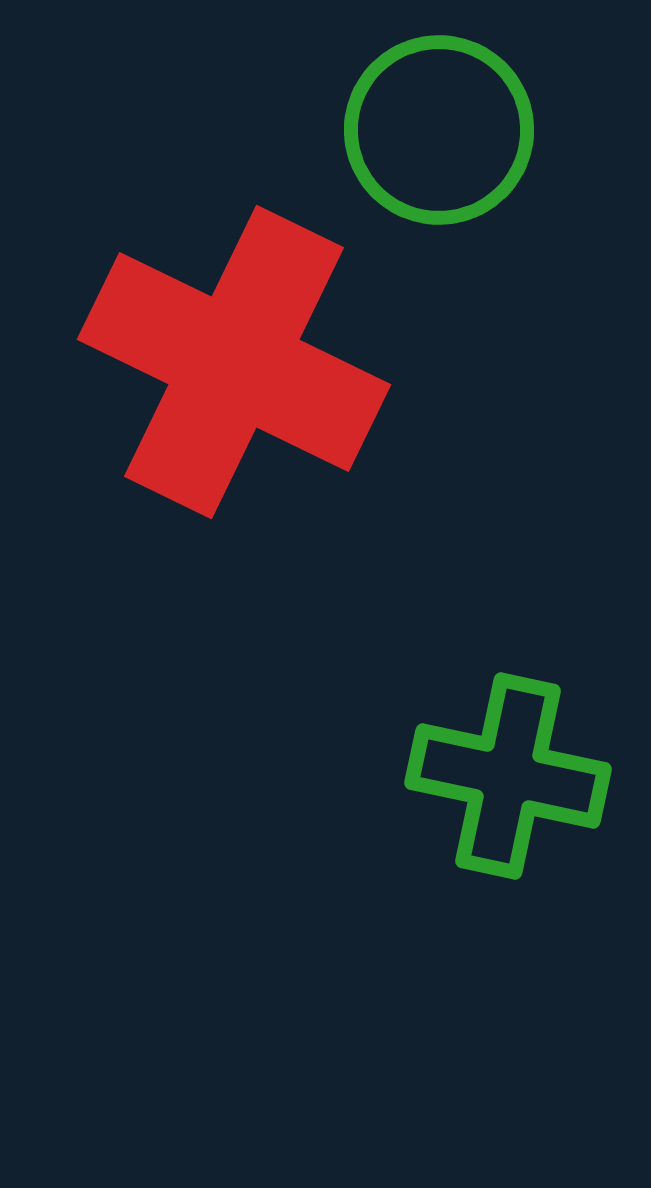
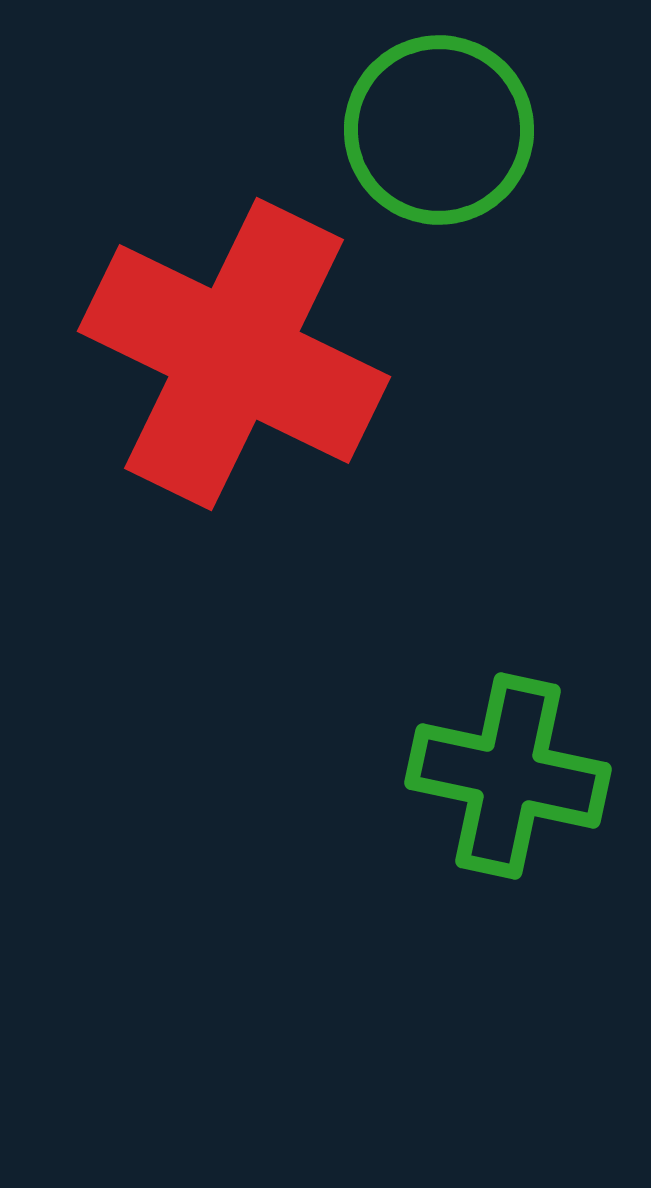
red cross: moved 8 px up
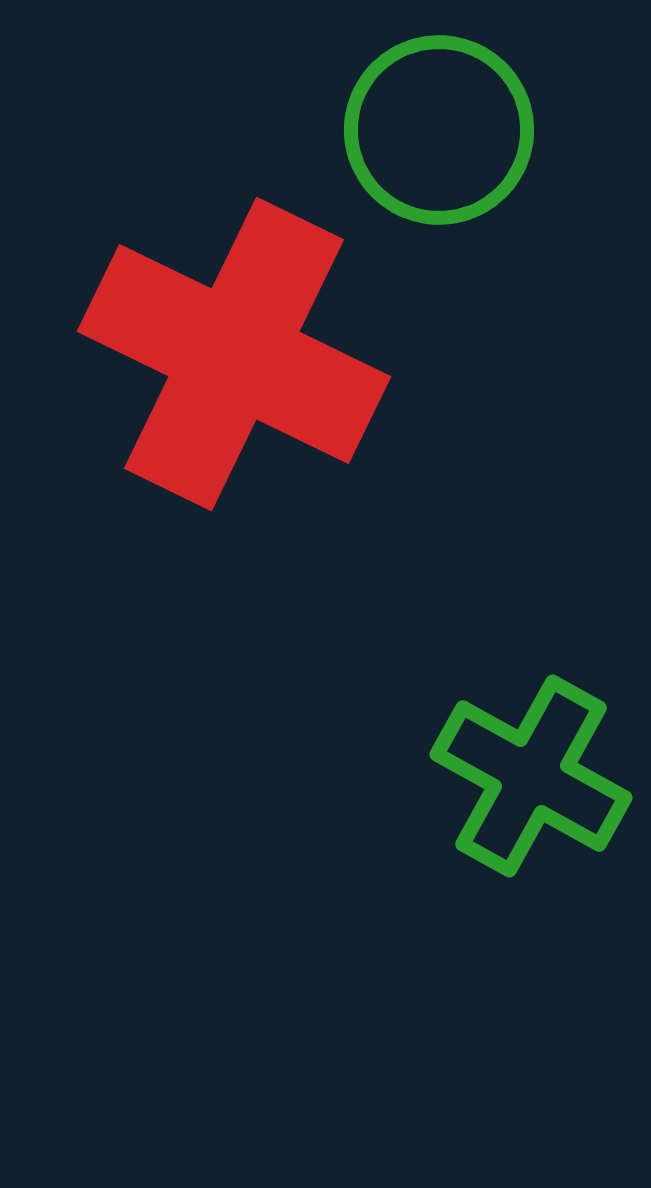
green cross: moved 23 px right; rotated 17 degrees clockwise
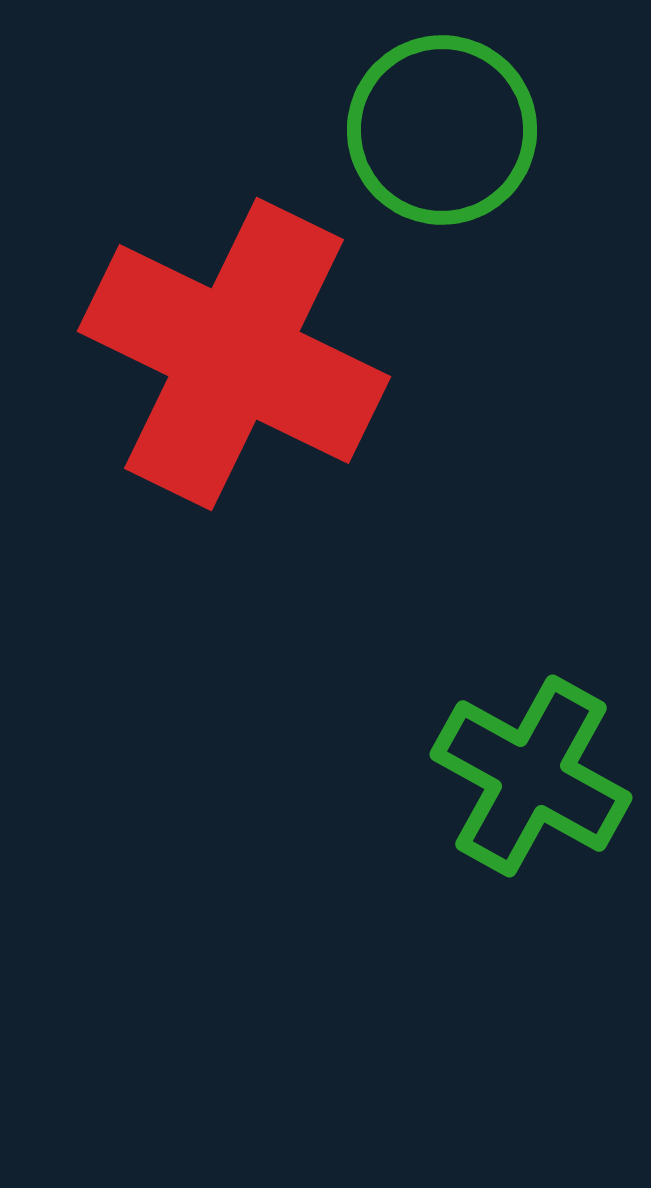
green circle: moved 3 px right
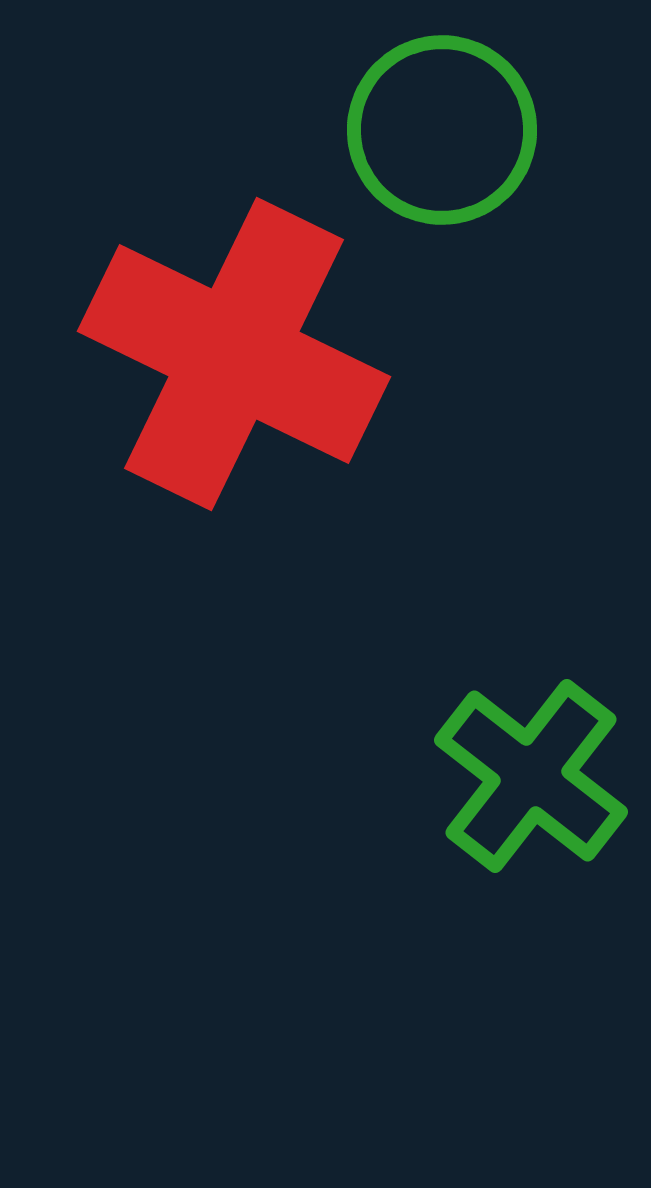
green cross: rotated 9 degrees clockwise
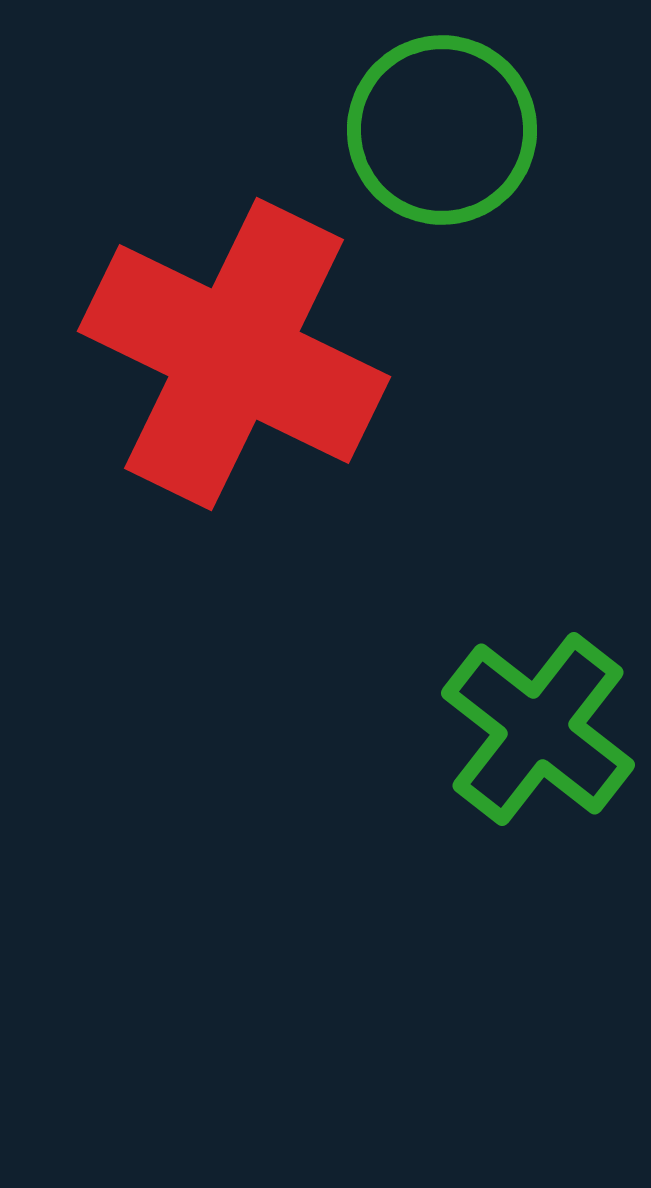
green cross: moved 7 px right, 47 px up
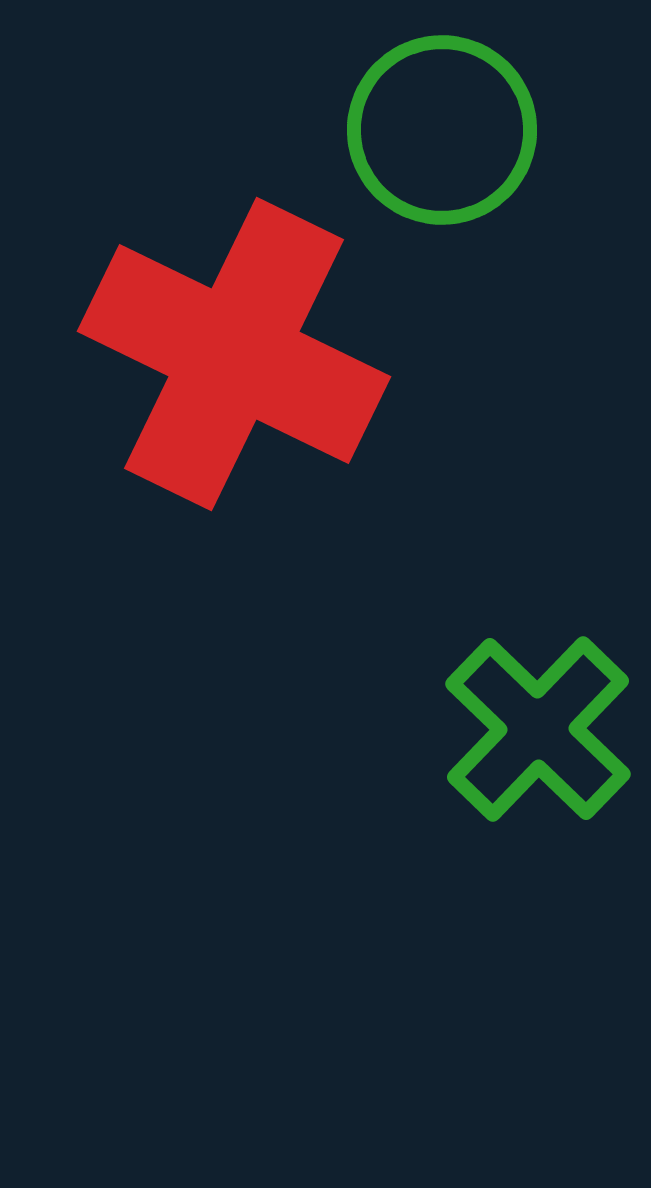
green cross: rotated 6 degrees clockwise
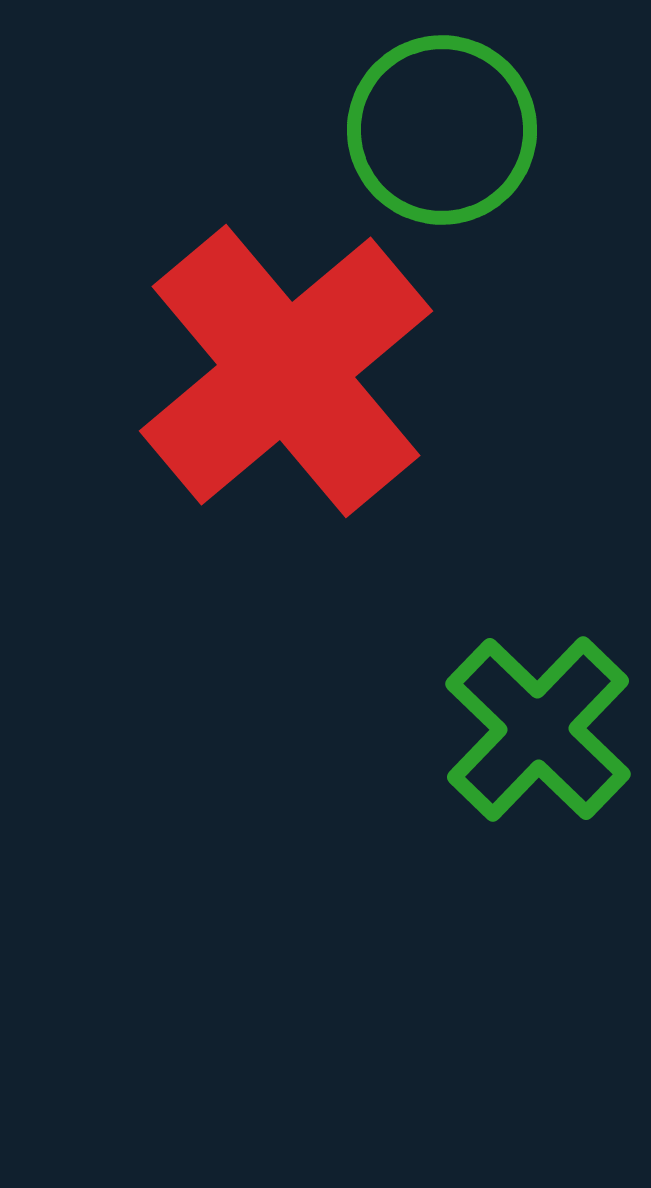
red cross: moved 52 px right, 17 px down; rotated 24 degrees clockwise
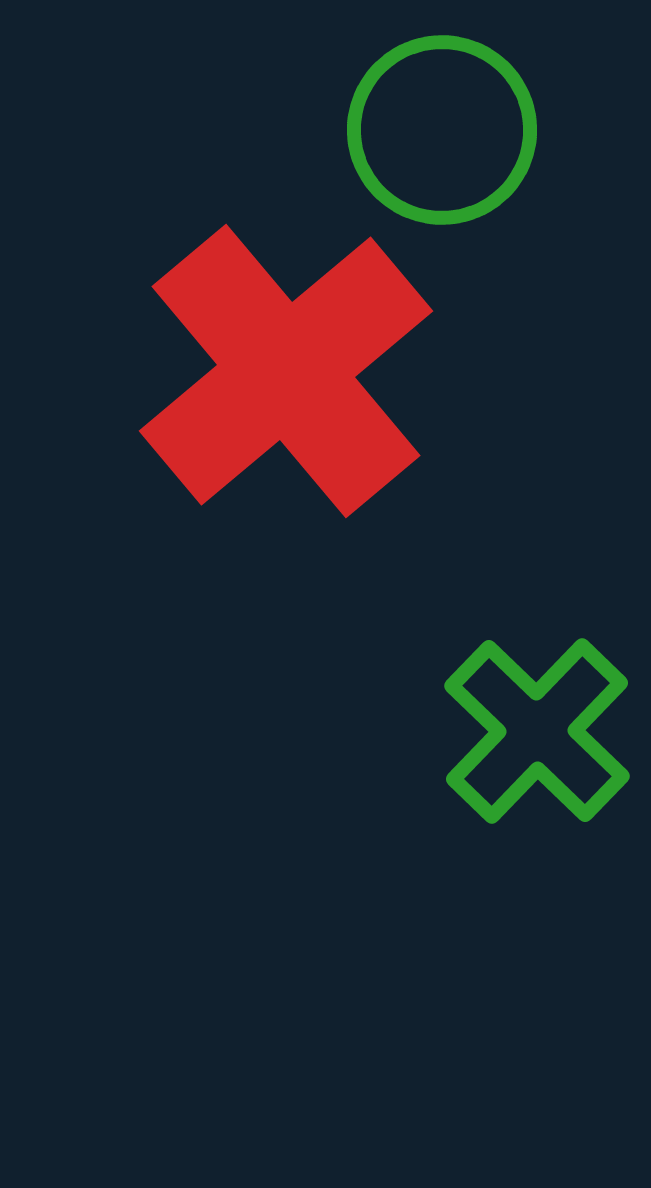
green cross: moved 1 px left, 2 px down
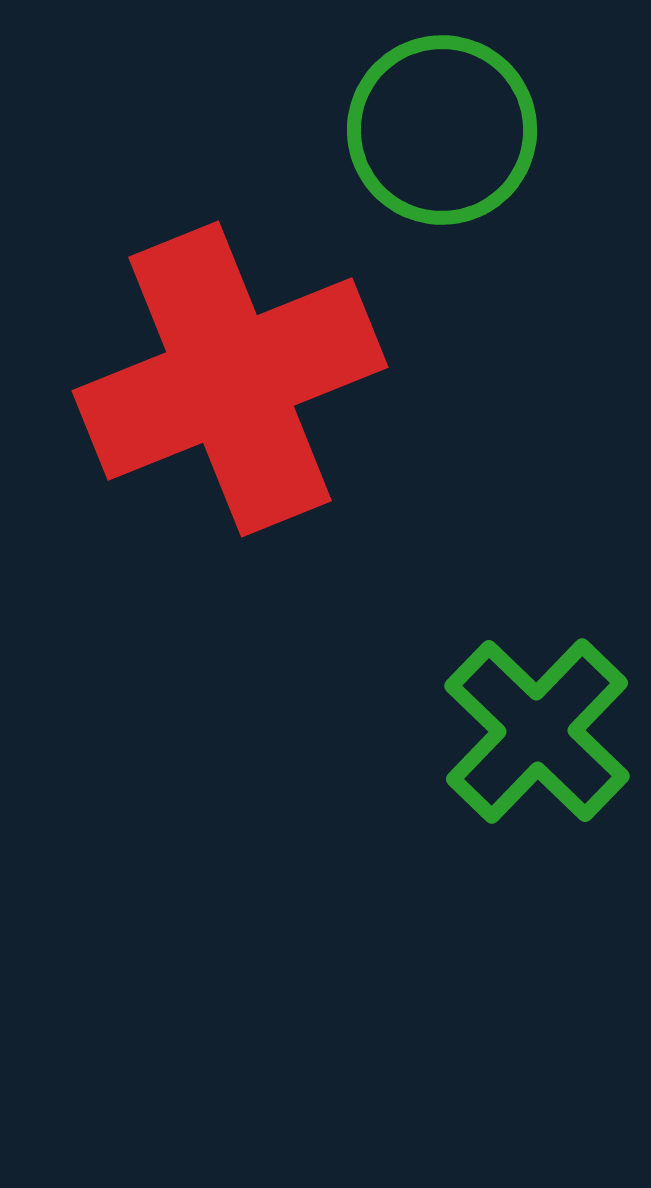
red cross: moved 56 px left, 8 px down; rotated 18 degrees clockwise
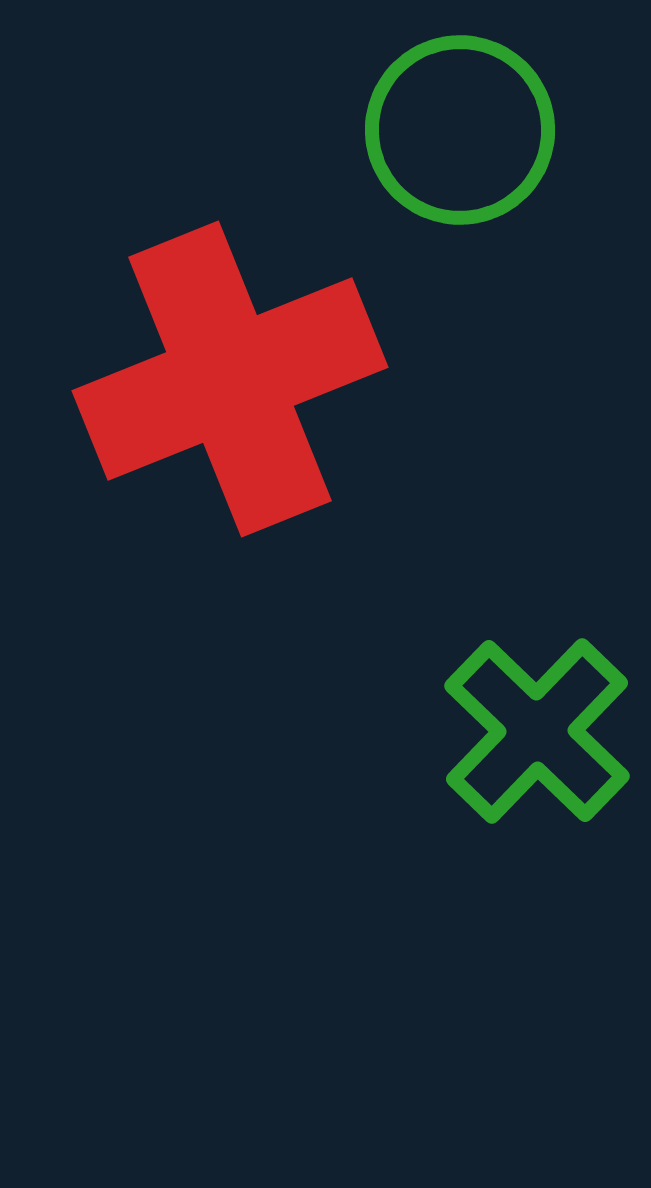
green circle: moved 18 px right
